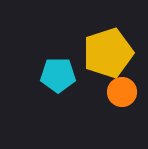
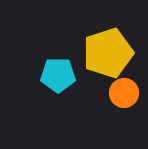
orange circle: moved 2 px right, 1 px down
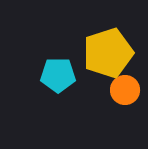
orange circle: moved 1 px right, 3 px up
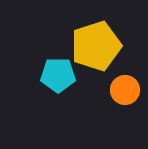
yellow pentagon: moved 12 px left, 7 px up
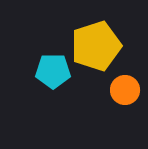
cyan pentagon: moved 5 px left, 4 px up
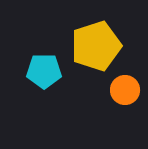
cyan pentagon: moved 9 px left
